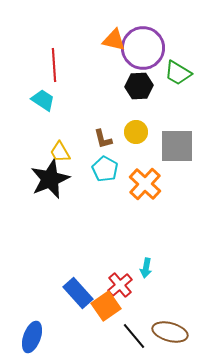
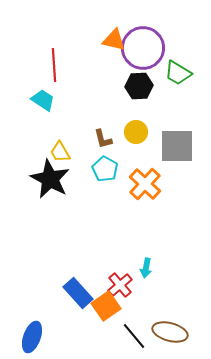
black star: rotated 21 degrees counterclockwise
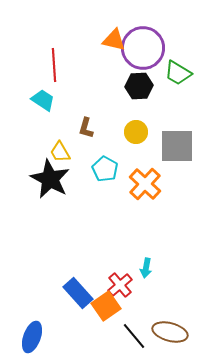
brown L-shape: moved 17 px left, 11 px up; rotated 30 degrees clockwise
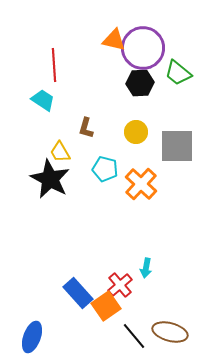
green trapezoid: rotated 8 degrees clockwise
black hexagon: moved 1 px right, 3 px up
cyan pentagon: rotated 15 degrees counterclockwise
orange cross: moved 4 px left
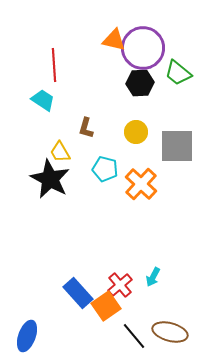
cyan arrow: moved 7 px right, 9 px down; rotated 18 degrees clockwise
blue ellipse: moved 5 px left, 1 px up
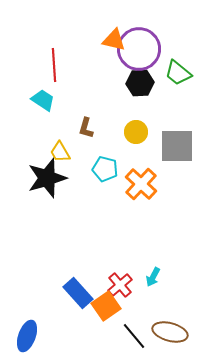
purple circle: moved 4 px left, 1 px down
black star: moved 3 px left, 1 px up; rotated 27 degrees clockwise
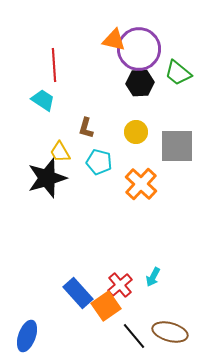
cyan pentagon: moved 6 px left, 7 px up
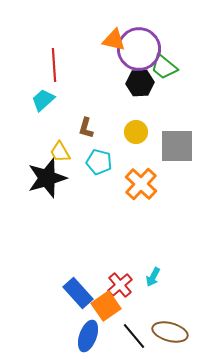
green trapezoid: moved 14 px left, 6 px up
cyan trapezoid: rotated 75 degrees counterclockwise
blue ellipse: moved 61 px right
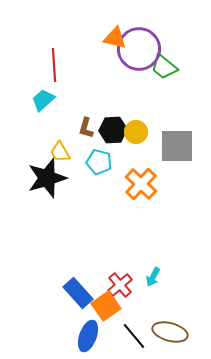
orange triangle: moved 1 px right, 2 px up
black hexagon: moved 27 px left, 47 px down
